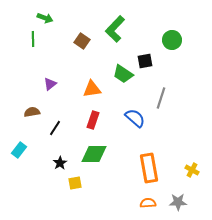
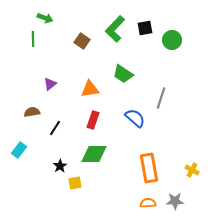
black square: moved 33 px up
orange triangle: moved 2 px left
black star: moved 3 px down
gray star: moved 3 px left, 1 px up
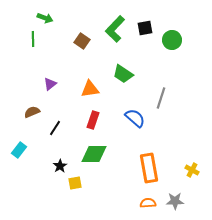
brown semicircle: rotated 14 degrees counterclockwise
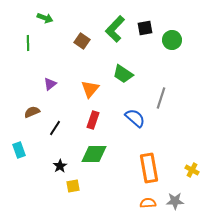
green line: moved 5 px left, 4 px down
orange triangle: rotated 42 degrees counterclockwise
cyan rectangle: rotated 56 degrees counterclockwise
yellow square: moved 2 px left, 3 px down
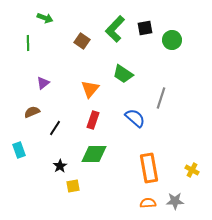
purple triangle: moved 7 px left, 1 px up
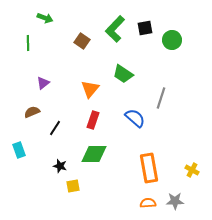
black star: rotated 24 degrees counterclockwise
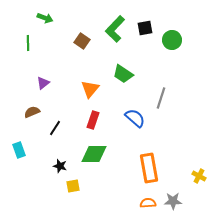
yellow cross: moved 7 px right, 6 px down
gray star: moved 2 px left
